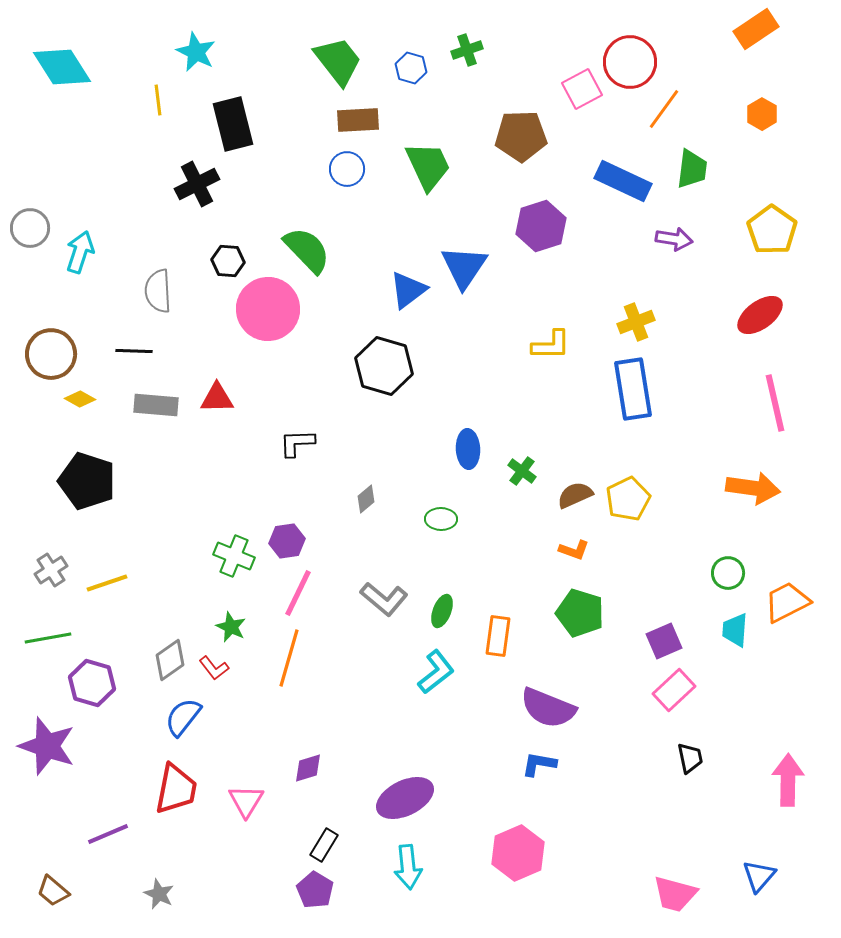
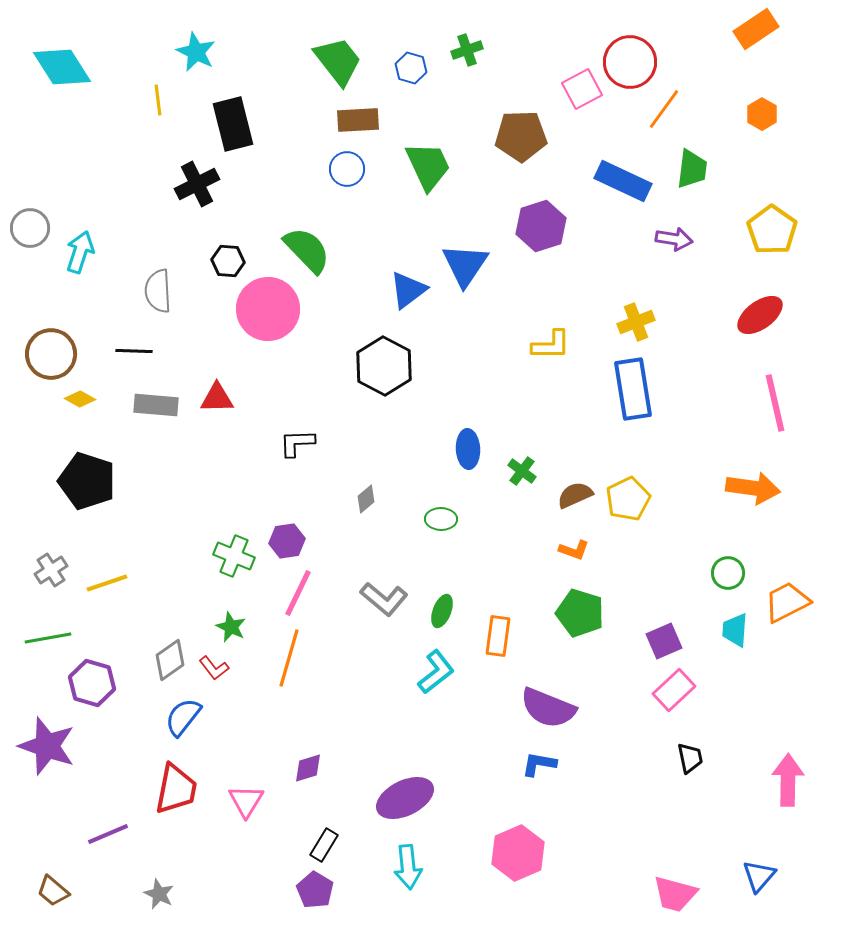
blue triangle at (464, 267): moved 1 px right, 2 px up
black hexagon at (384, 366): rotated 12 degrees clockwise
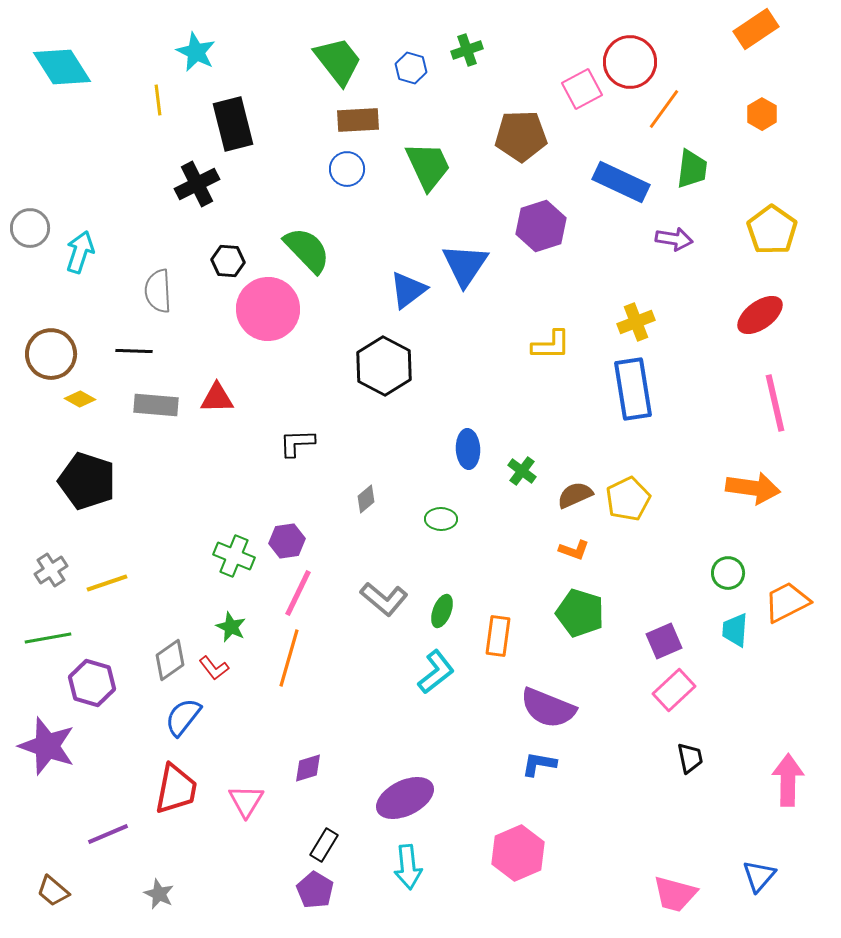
blue rectangle at (623, 181): moved 2 px left, 1 px down
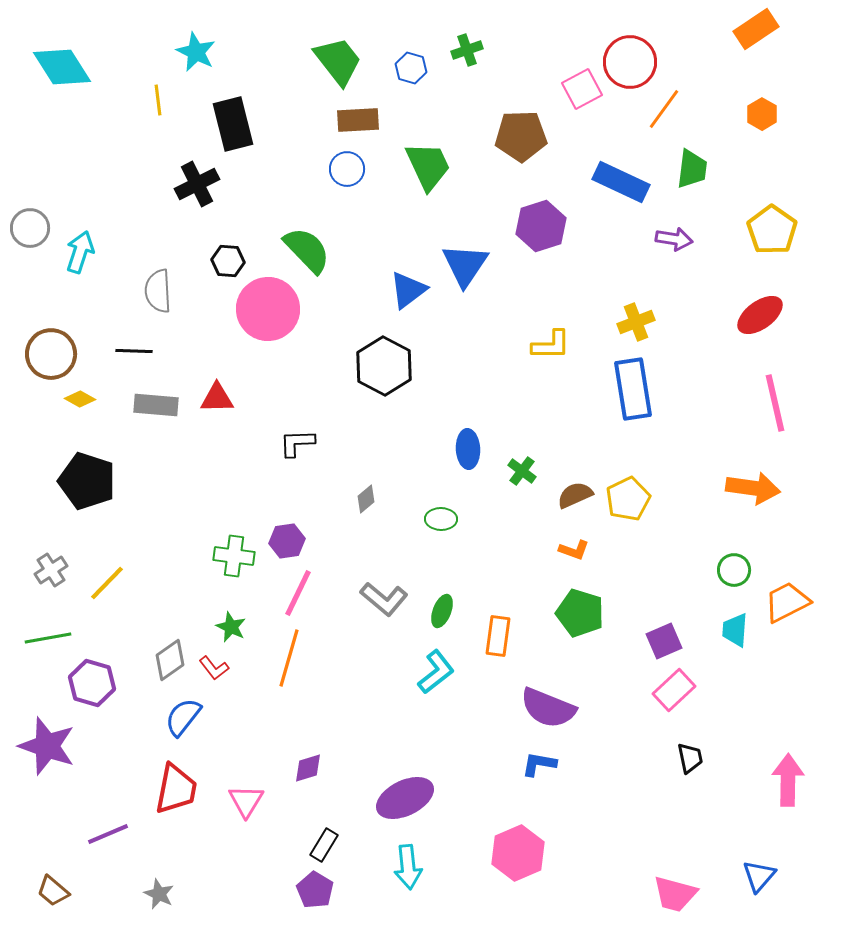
green cross at (234, 556): rotated 15 degrees counterclockwise
green circle at (728, 573): moved 6 px right, 3 px up
yellow line at (107, 583): rotated 27 degrees counterclockwise
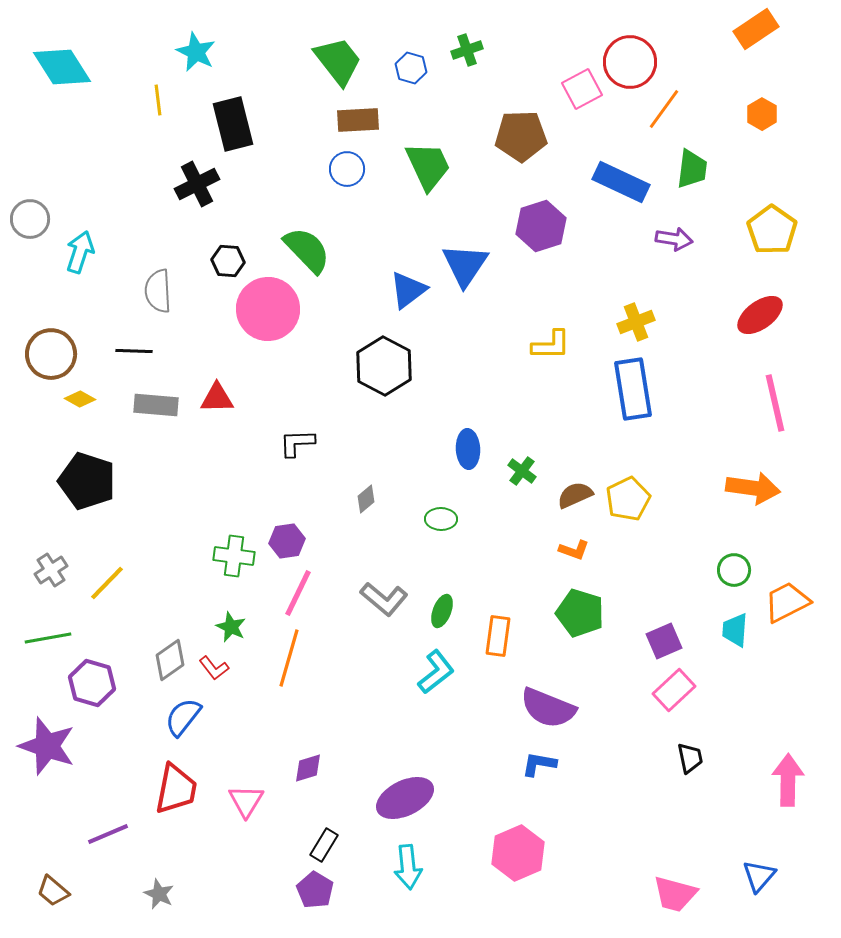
gray circle at (30, 228): moved 9 px up
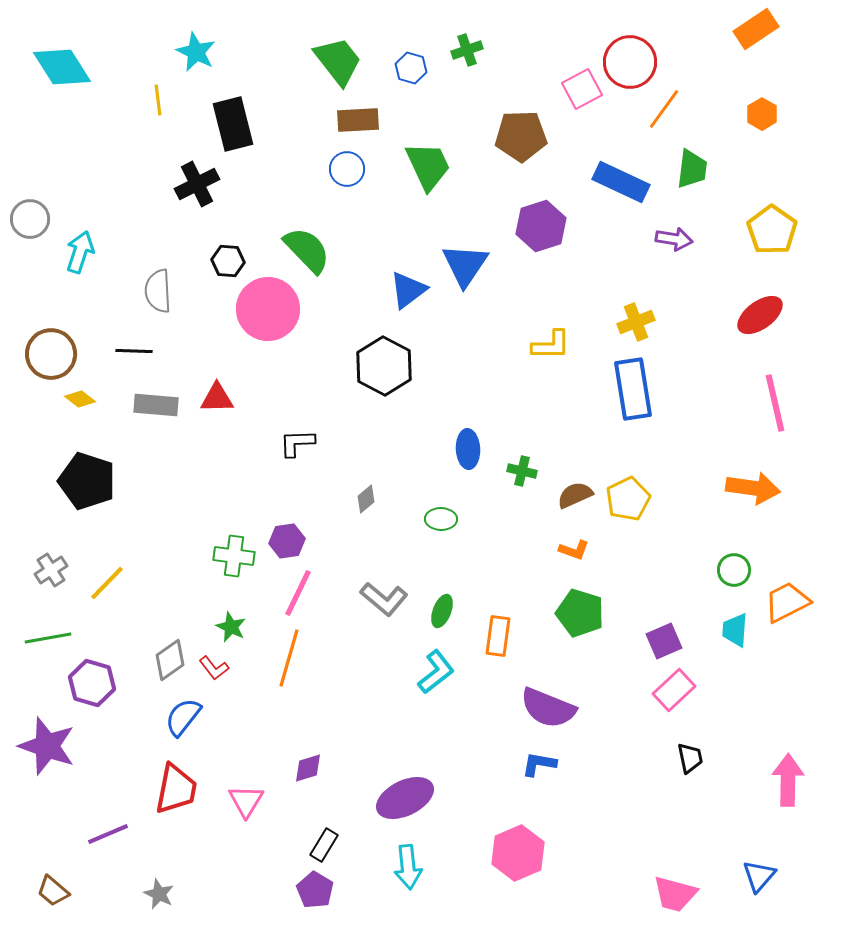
yellow diamond at (80, 399): rotated 8 degrees clockwise
green cross at (522, 471): rotated 24 degrees counterclockwise
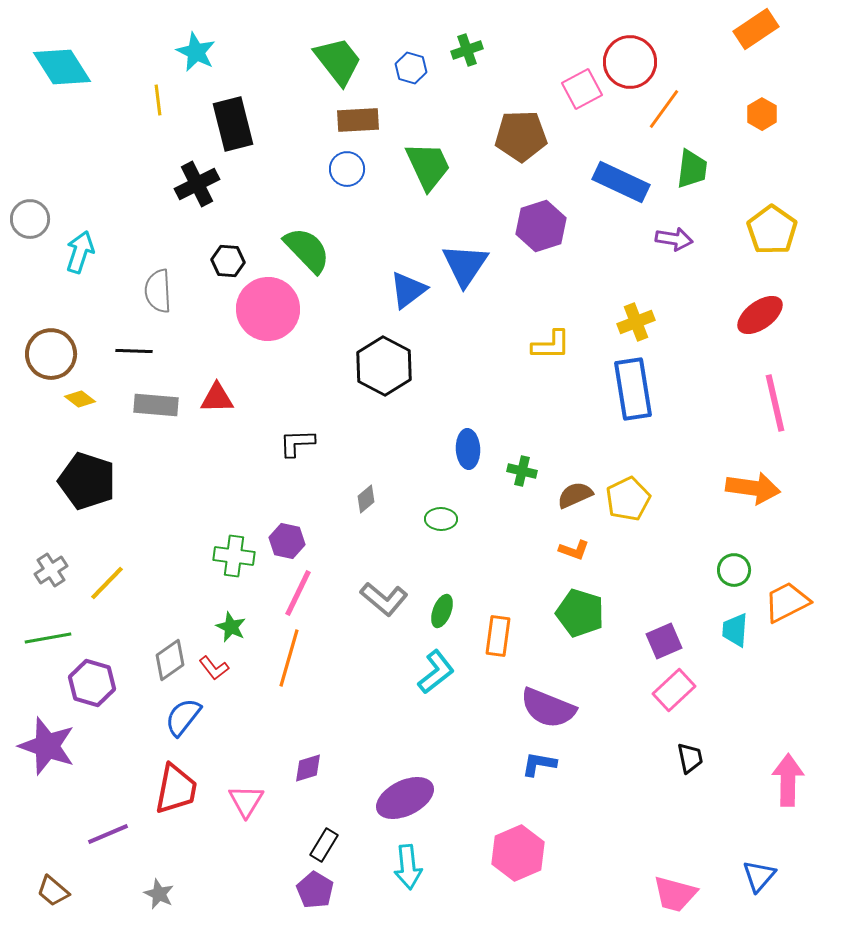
purple hexagon at (287, 541): rotated 20 degrees clockwise
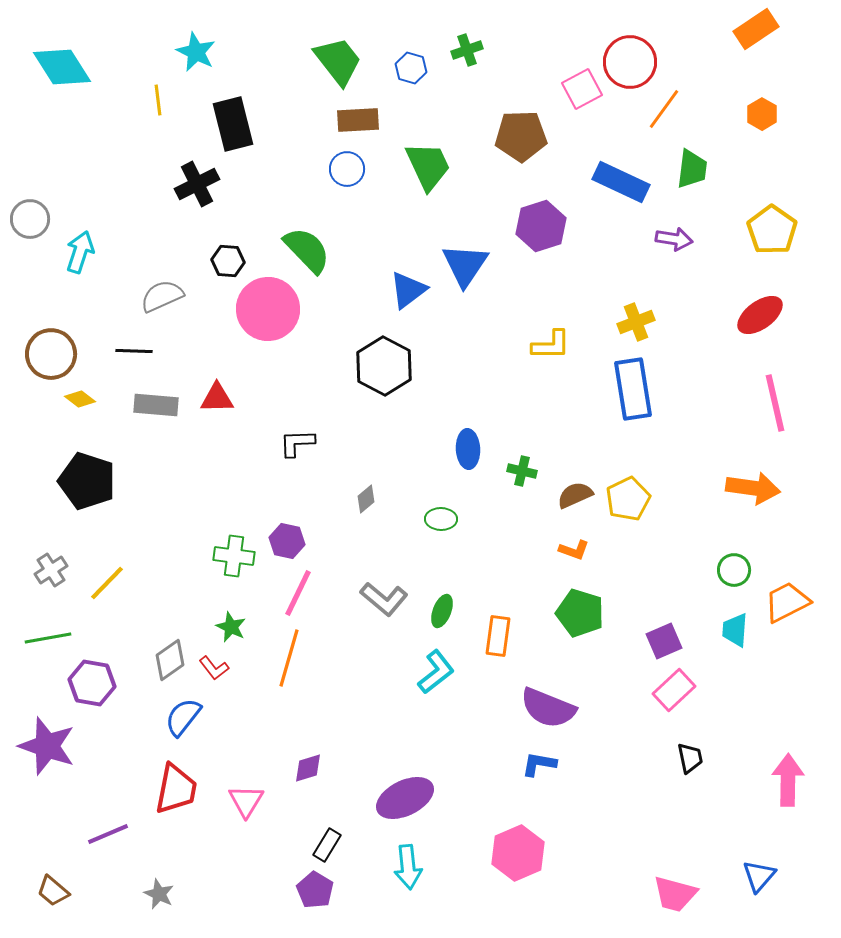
gray semicircle at (158, 291): moved 4 px right, 5 px down; rotated 69 degrees clockwise
purple hexagon at (92, 683): rotated 6 degrees counterclockwise
black rectangle at (324, 845): moved 3 px right
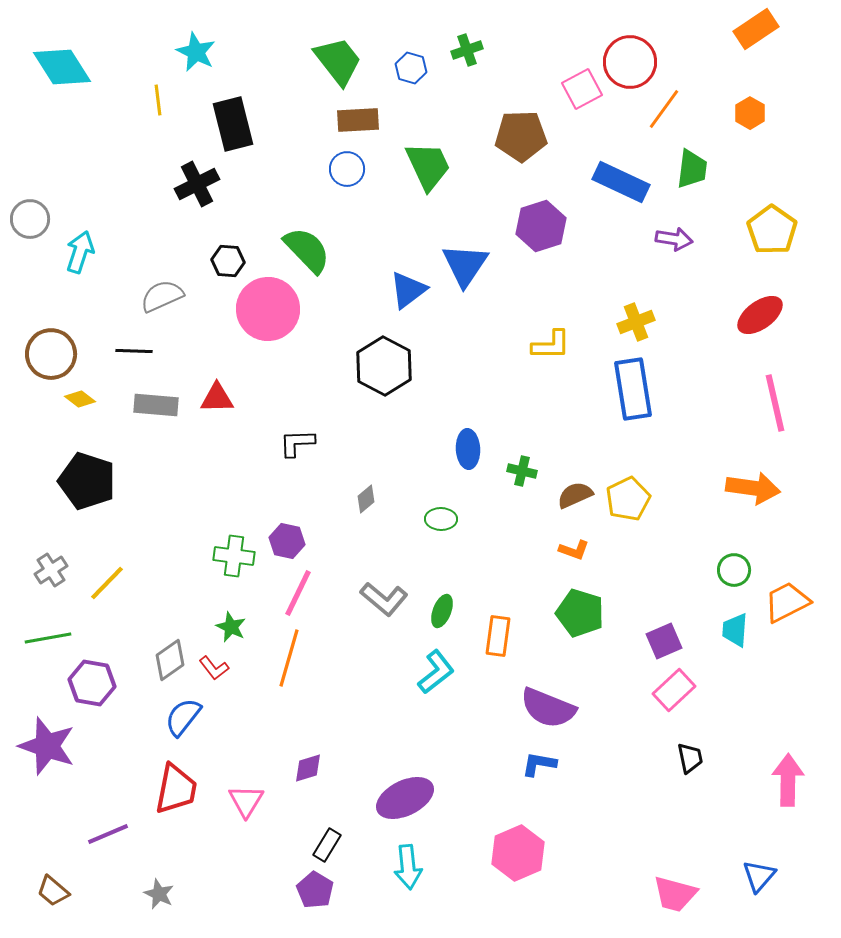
orange hexagon at (762, 114): moved 12 px left, 1 px up
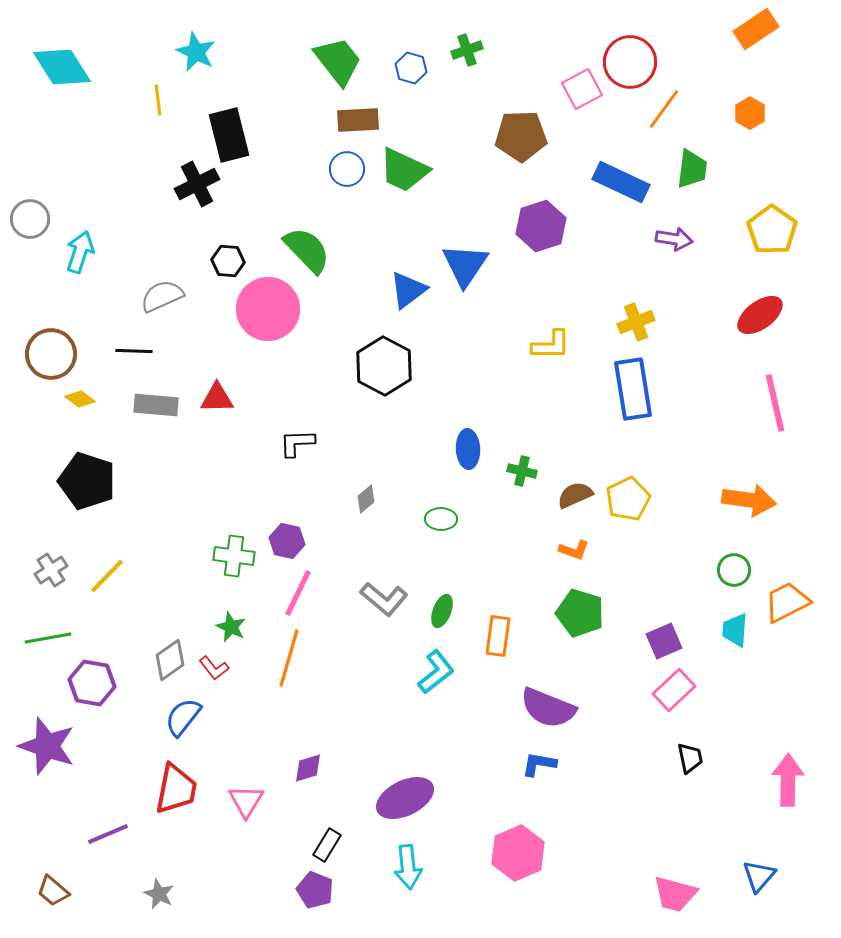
black rectangle at (233, 124): moved 4 px left, 11 px down
green trapezoid at (428, 166): moved 24 px left, 4 px down; rotated 140 degrees clockwise
orange arrow at (753, 488): moved 4 px left, 12 px down
yellow line at (107, 583): moved 7 px up
purple pentagon at (315, 890): rotated 9 degrees counterclockwise
